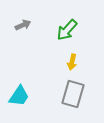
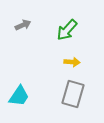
yellow arrow: rotated 98 degrees counterclockwise
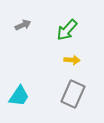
yellow arrow: moved 2 px up
gray rectangle: rotated 8 degrees clockwise
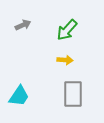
yellow arrow: moved 7 px left
gray rectangle: rotated 24 degrees counterclockwise
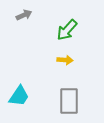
gray arrow: moved 1 px right, 10 px up
gray rectangle: moved 4 px left, 7 px down
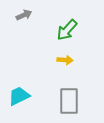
cyan trapezoid: rotated 150 degrees counterclockwise
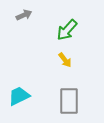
yellow arrow: rotated 49 degrees clockwise
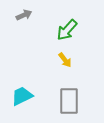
cyan trapezoid: moved 3 px right
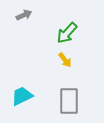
green arrow: moved 3 px down
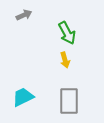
green arrow: rotated 70 degrees counterclockwise
yellow arrow: rotated 21 degrees clockwise
cyan trapezoid: moved 1 px right, 1 px down
